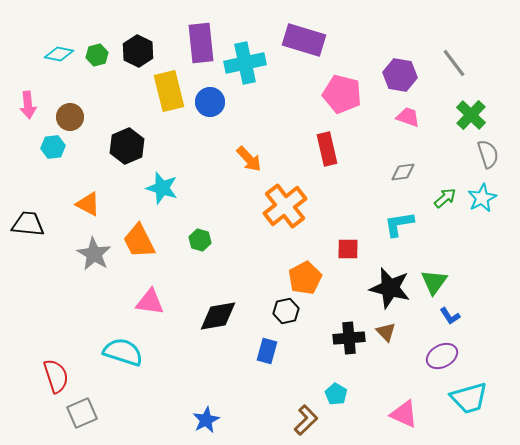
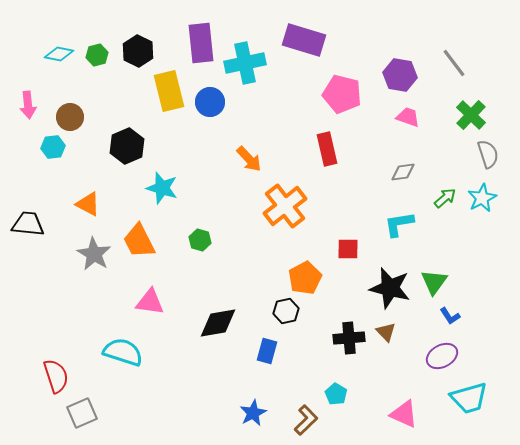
black diamond at (218, 316): moved 7 px down
blue star at (206, 420): moved 47 px right, 7 px up
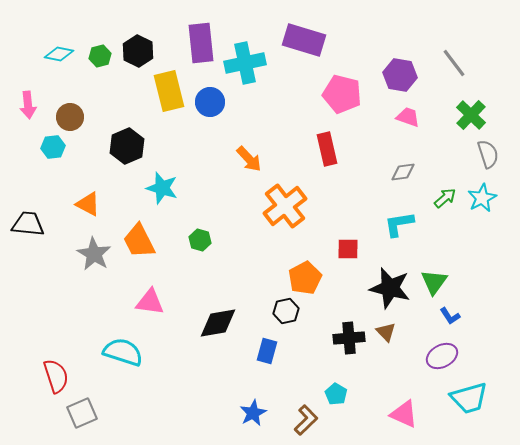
green hexagon at (97, 55): moved 3 px right, 1 px down
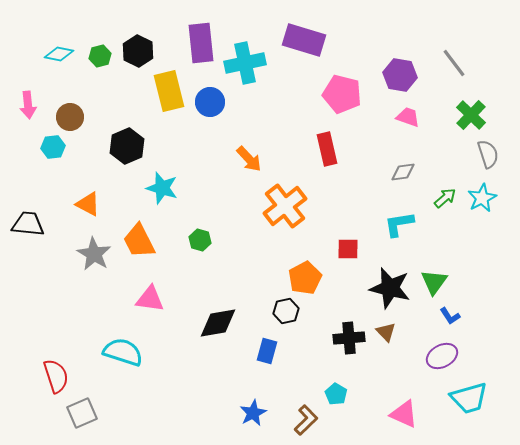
pink triangle at (150, 302): moved 3 px up
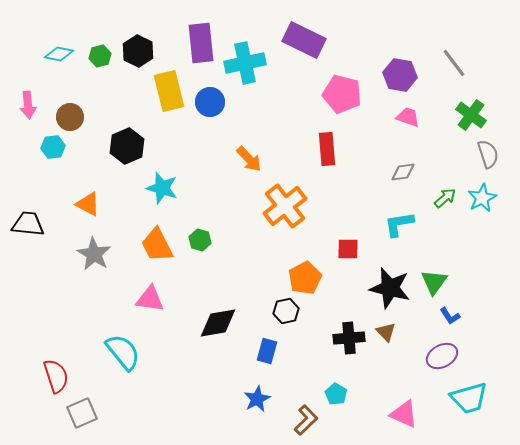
purple rectangle at (304, 40): rotated 9 degrees clockwise
green cross at (471, 115): rotated 8 degrees counterclockwise
red rectangle at (327, 149): rotated 8 degrees clockwise
orange trapezoid at (139, 241): moved 18 px right, 4 px down
cyan semicircle at (123, 352): rotated 33 degrees clockwise
blue star at (253, 413): moved 4 px right, 14 px up
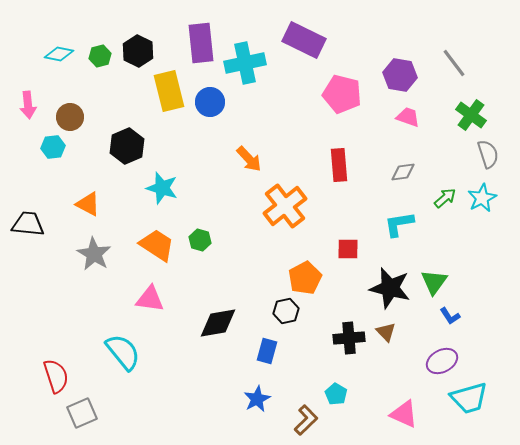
red rectangle at (327, 149): moved 12 px right, 16 px down
orange trapezoid at (157, 245): rotated 150 degrees clockwise
purple ellipse at (442, 356): moved 5 px down
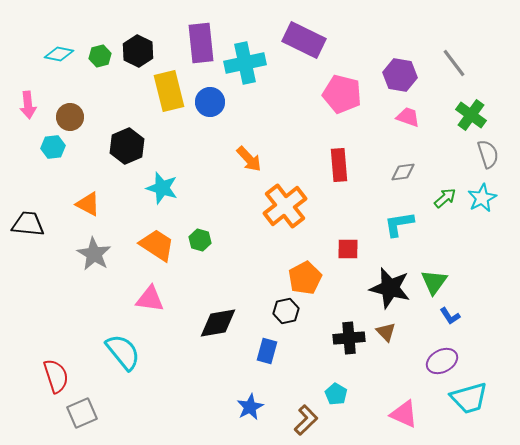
blue star at (257, 399): moved 7 px left, 8 px down
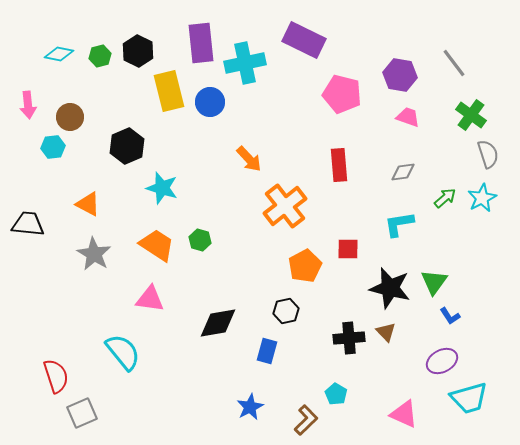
orange pentagon at (305, 278): moved 12 px up
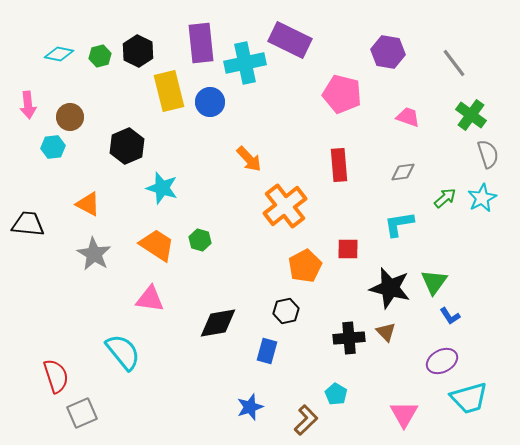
purple rectangle at (304, 40): moved 14 px left
purple hexagon at (400, 75): moved 12 px left, 23 px up
blue star at (250, 407): rotated 8 degrees clockwise
pink triangle at (404, 414): rotated 36 degrees clockwise
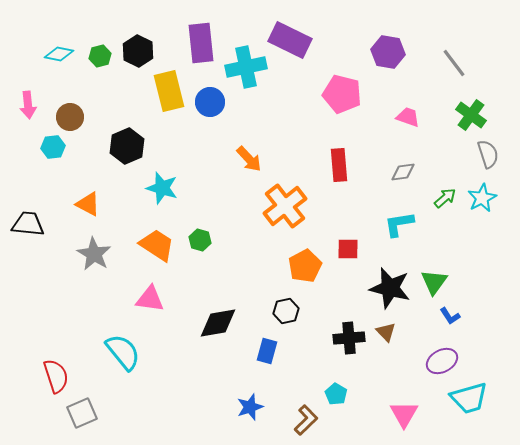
cyan cross at (245, 63): moved 1 px right, 4 px down
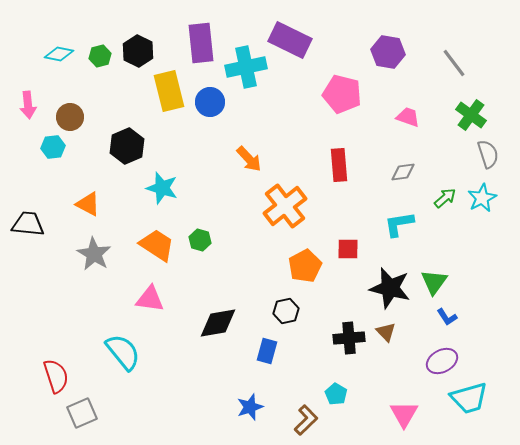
blue L-shape at (450, 316): moved 3 px left, 1 px down
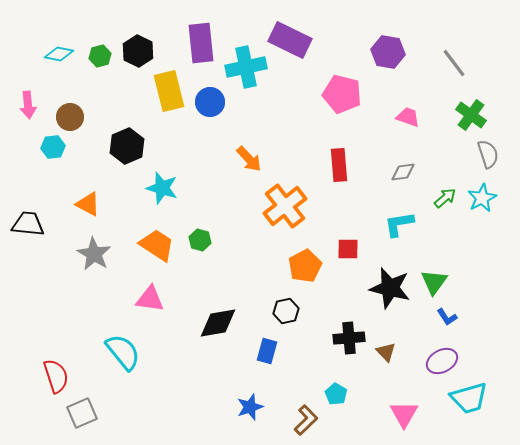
brown triangle at (386, 332): moved 20 px down
